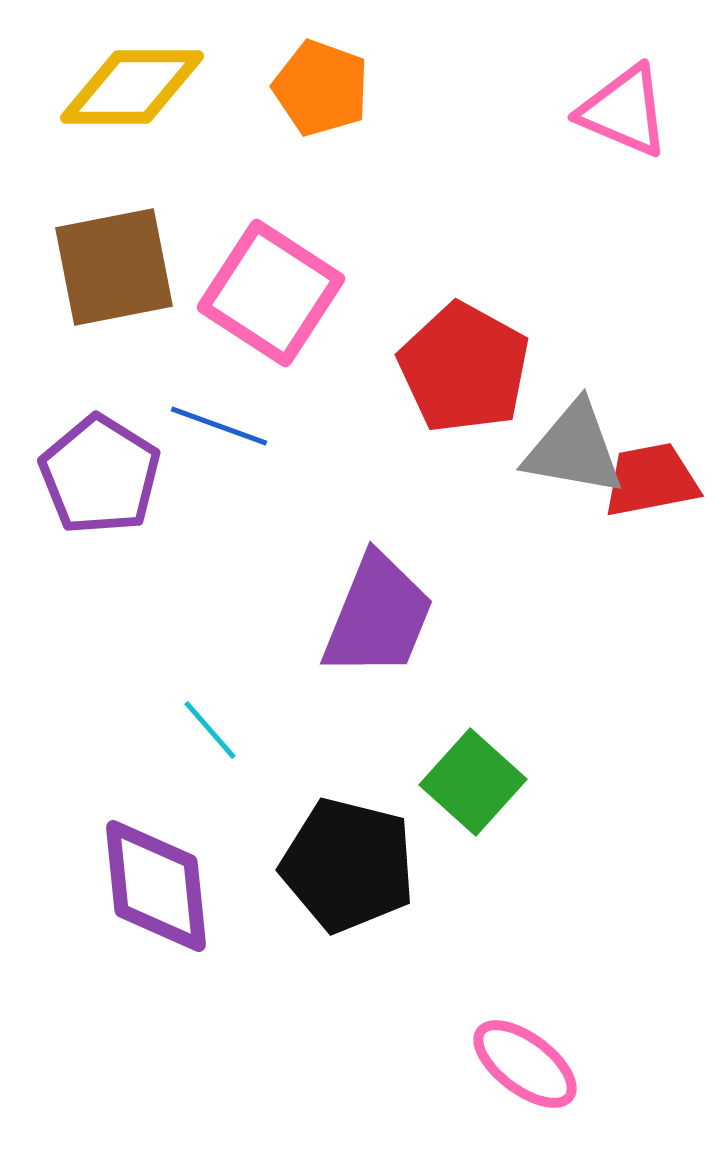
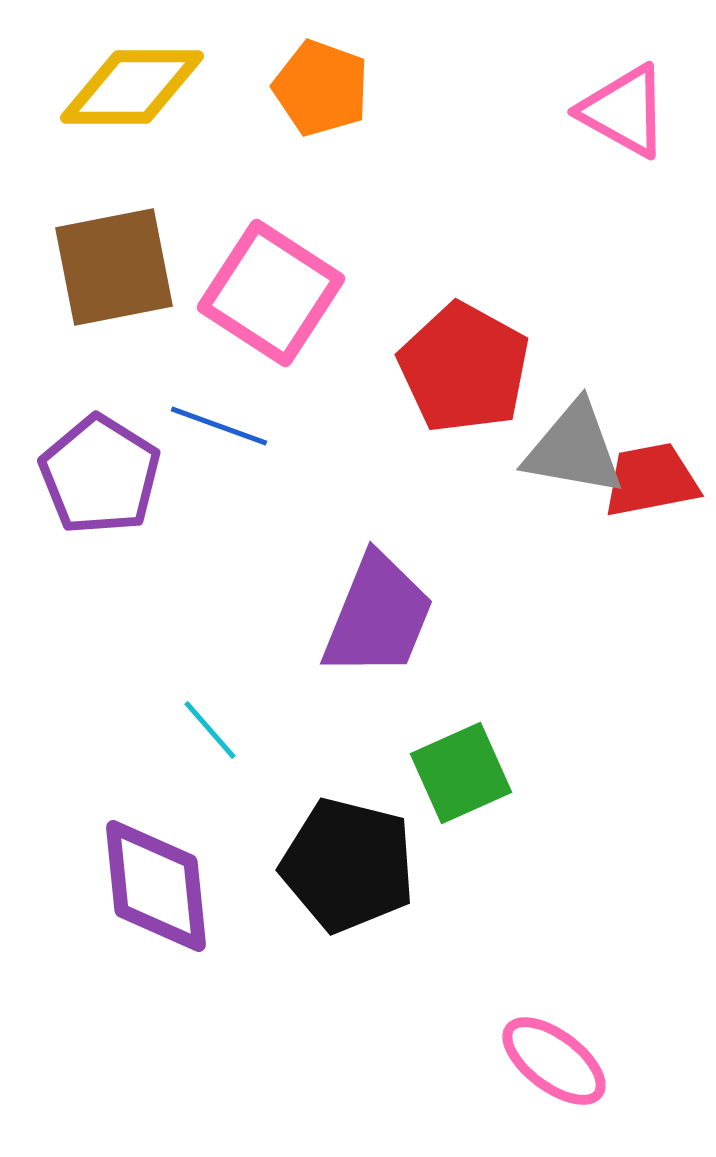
pink triangle: rotated 6 degrees clockwise
green square: moved 12 px left, 9 px up; rotated 24 degrees clockwise
pink ellipse: moved 29 px right, 3 px up
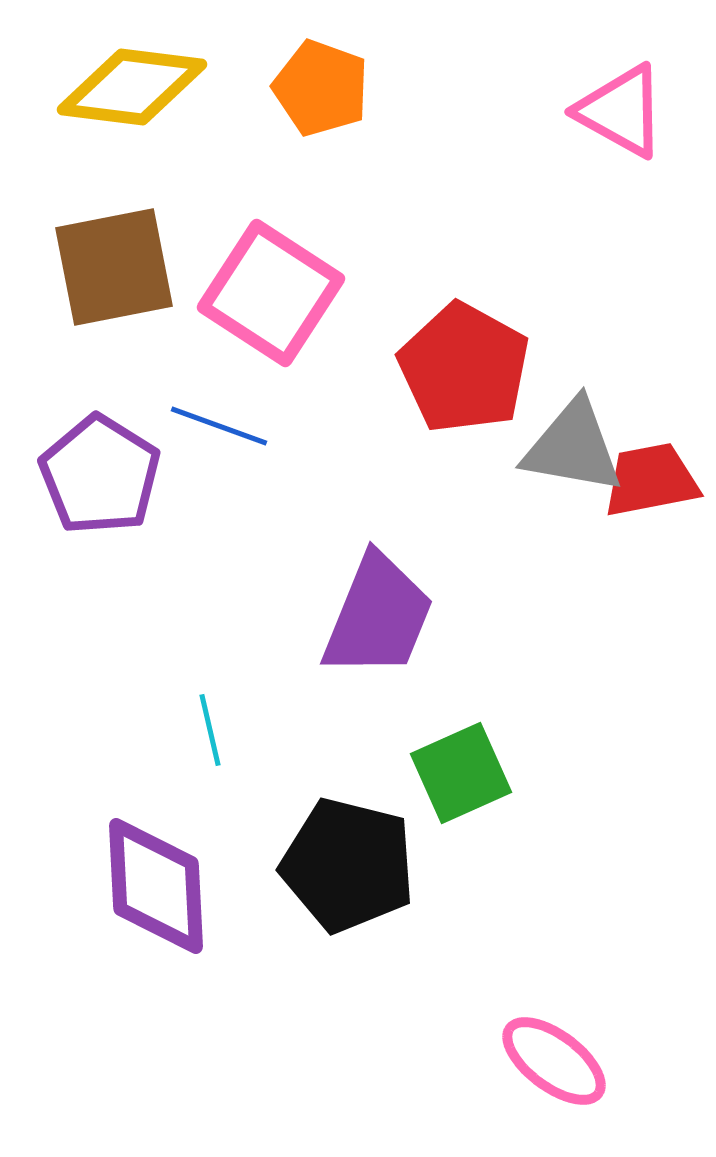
yellow diamond: rotated 7 degrees clockwise
pink triangle: moved 3 px left
gray triangle: moved 1 px left, 2 px up
cyan line: rotated 28 degrees clockwise
purple diamond: rotated 3 degrees clockwise
